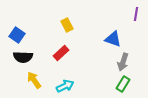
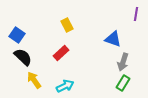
black semicircle: rotated 138 degrees counterclockwise
green rectangle: moved 1 px up
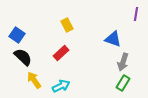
cyan arrow: moved 4 px left
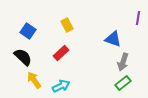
purple line: moved 2 px right, 4 px down
blue square: moved 11 px right, 4 px up
green rectangle: rotated 21 degrees clockwise
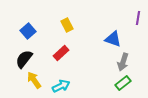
blue square: rotated 14 degrees clockwise
black semicircle: moved 1 px right, 2 px down; rotated 96 degrees counterclockwise
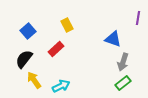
red rectangle: moved 5 px left, 4 px up
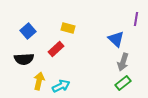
purple line: moved 2 px left, 1 px down
yellow rectangle: moved 1 px right, 3 px down; rotated 48 degrees counterclockwise
blue triangle: moved 3 px right; rotated 24 degrees clockwise
black semicircle: rotated 132 degrees counterclockwise
yellow arrow: moved 5 px right, 1 px down; rotated 48 degrees clockwise
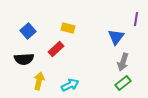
blue triangle: moved 2 px up; rotated 24 degrees clockwise
cyan arrow: moved 9 px right, 1 px up
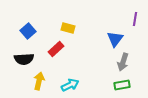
purple line: moved 1 px left
blue triangle: moved 1 px left, 2 px down
green rectangle: moved 1 px left, 2 px down; rotated 28 degrees clockwise
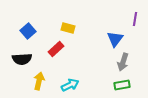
black semicircle: moved 2 px left
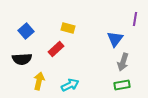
blue square: moved 2 px left
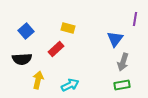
yellow arrow: moved 1 px left, 1 px up
